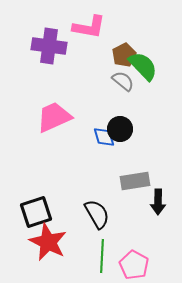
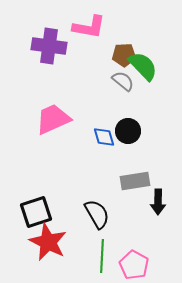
brown pentagon: rotated 25 degrees clockwise
pink trapezoid: moved 1 px left, 2 px down
black circle: moved 8 px right, 2 px down
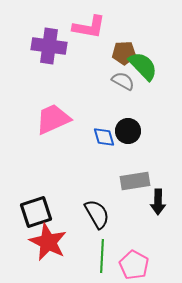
brown pentagon: moved 2 px up
gray semicircle: rotated 10 degrees counterclockwise
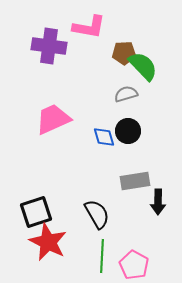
gray semicircle: moved 3 px right, 13 px down; rotated 45 degrees counterclockwise
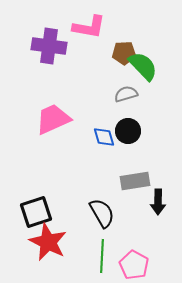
black semicircle: moved 5 px right, 1 px up
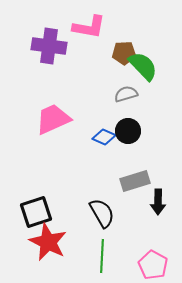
blue diamond: rotated 50 degrees counterclockwise
gray rectangle: rotated 8 degrees counterclockwise
pink pentagon: moved 19 px right
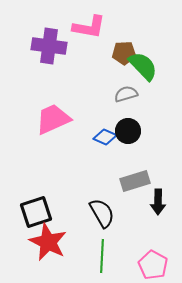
blue diamond: moved 1 px right
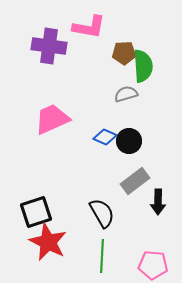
green semicircle: rotated 40 degrees clockwise
pink trapezoid: moved 1 px left
black circle: moved 1 px right, 10 px down
gray rectangle: rotated 20 degrees counterclockwise
pink pentagon: rotated 24 degrees counterclockwise
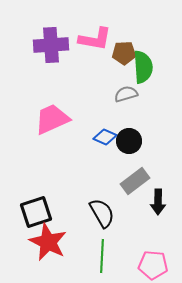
pink L-shape: moved 6 px right, 12 px down
purple cross: moved 2 px right, 1 px up; rotated 12 degrees counterclockwise
green semicircle: moved 1 px down
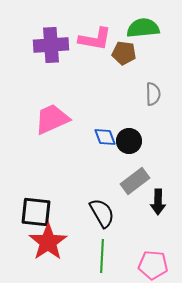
brown pentagon: rotated 10 degrees clockwise
green semicircle: moved 39 px up; rotated 92 degrees counterclockwise
gray semicircle: moved 27 px right; rotated 105 degrees clockwise
blue diamond: rotated 45 degrees clockwise
black square: rotated 24 degrees clockwise
red star: rotated 12 degrees clockwise
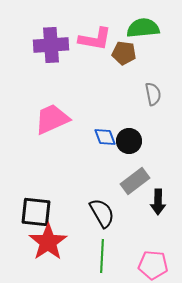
gray semicircle: rotated 10 degrees counterclockwise
